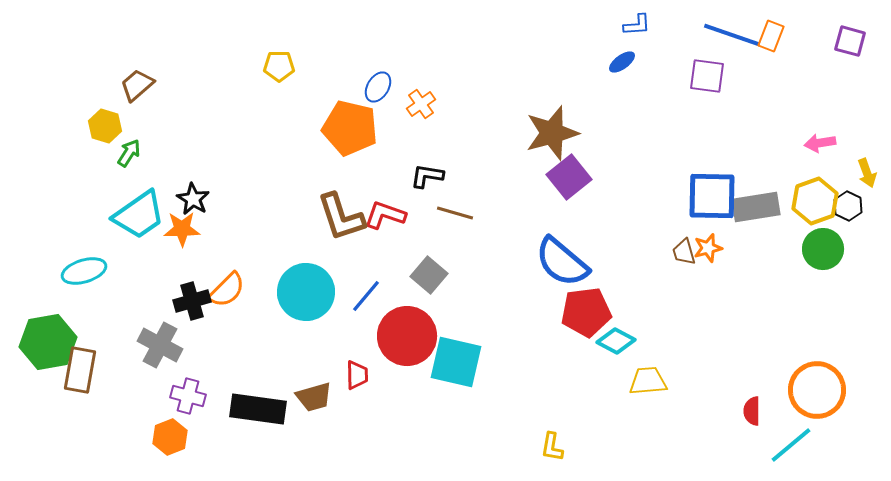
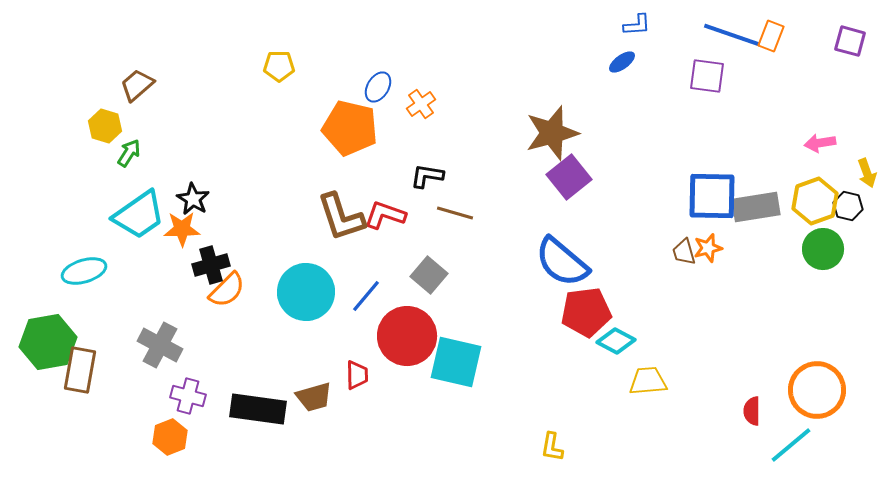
black hexagon at (848, 206): rotated 12 degrees counterclockwise
black cross at (192, 301): moved 19 px right, 36 px up
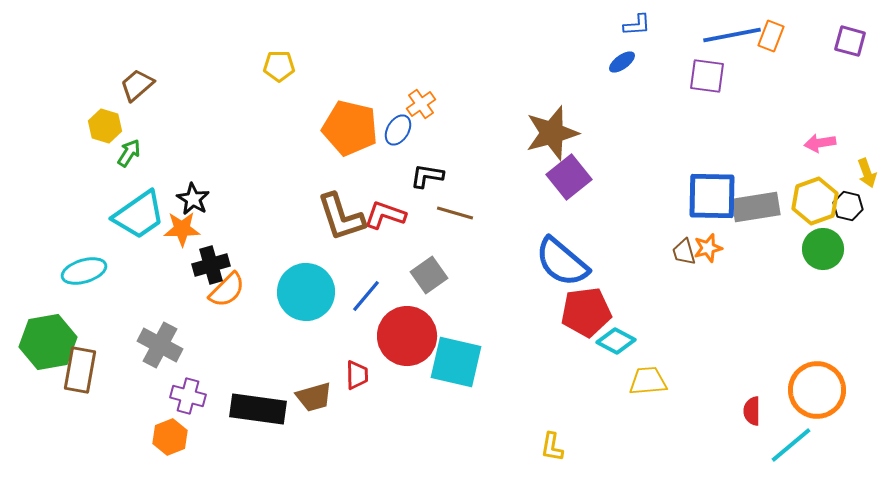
blue line at (732, 35): rotated 30 degrees counterclockwise
blue ellipse at (378, 87): moved 20 px right, 43 px down
gray square at (429, 275): rotated 15 degrees clockwise
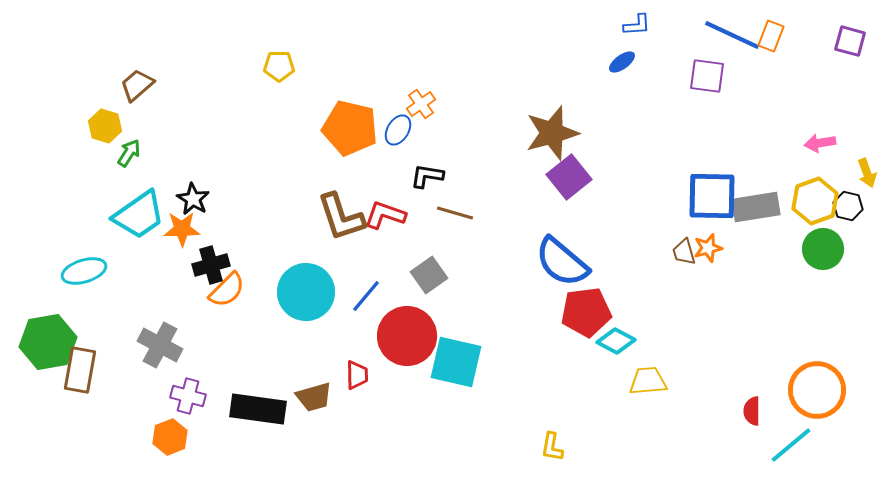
blue line at (732, 35): rotated 36 degrees clockwise
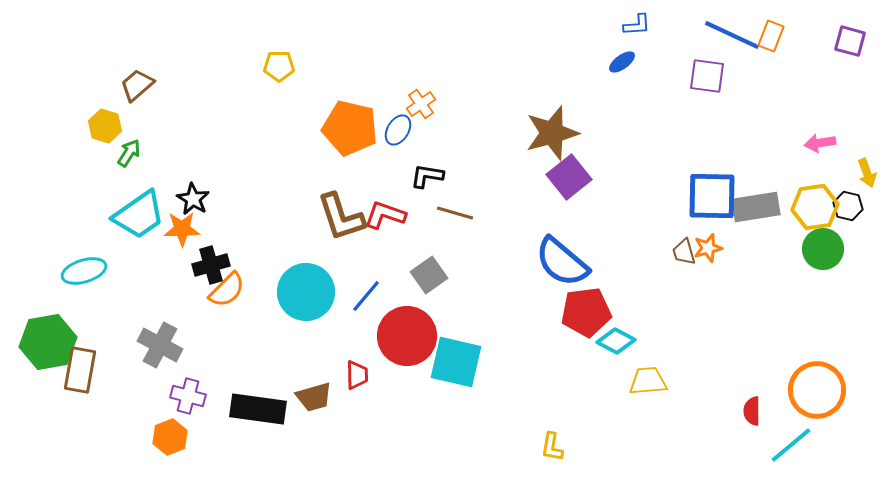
yellow hexagon at (815, 201): moved 6 px down; rotated 12 degrees clockwise
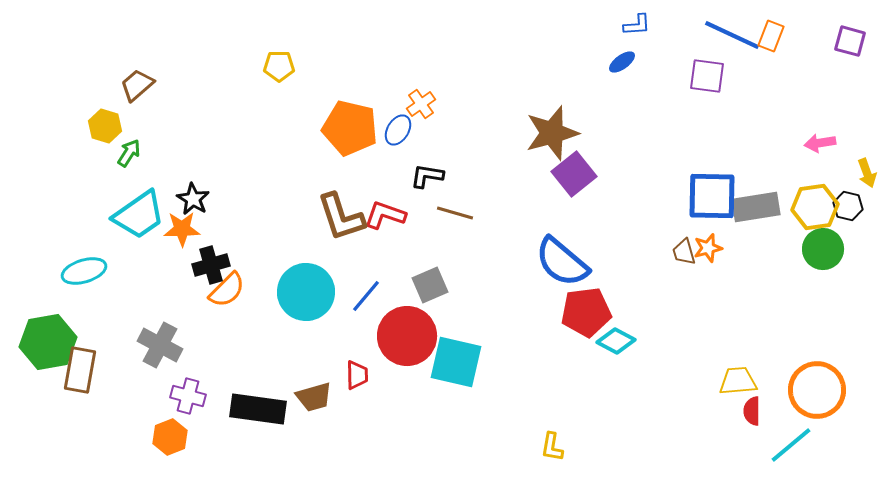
purple square at (569, 177): moved 5 px right, 3 px up
gray square at (429, 275): moved 1 px right, 10 px down; rotated 12 degrees clockwise
yellow trapezoid at (648, 381): moved 90 px right
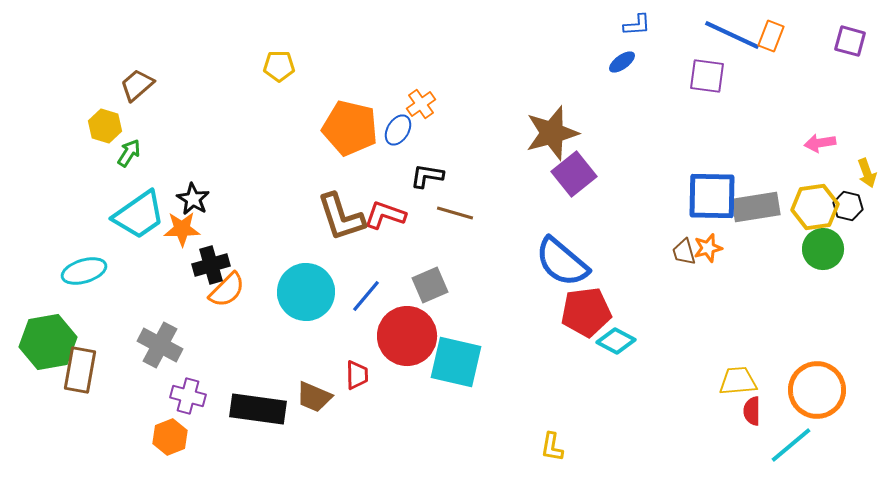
brown trapezoid at (314, 397): rotated 39 degrees clockwise
